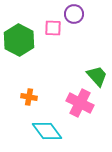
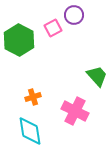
purple circle: moved 1 px down
pink square: rotated 30 degrees counterclockwise
orange cross: moved 4 px right; rotated 28 degrees counterclockwise
pink cross: moved 5 px left, 8 px down
cyan diamond: moved 17 px left; rotated 28 degrees clockwise
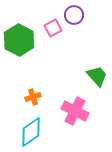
cyan diamond: moved 1 px right, 1 px down; rotated 64 degrees clockwise
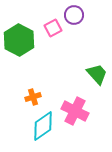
green trapezoid: moved 2 px up
cyan diamond: moved 12 px right, 6 px up
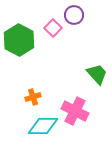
pink square: rotated 18 degrees counterclockwise
cyan diamond: rotated 36 degrees clockwise
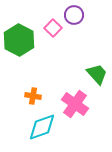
orange cross: moved 1 px up; rotated 28 degrees clockwise
pink cross: moved 7 px up; rotated 8 degrees clockwise
cyan diamond: moved 1 px left, 1 px down; rotated 20 degrees counterclockwise
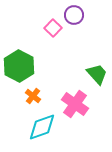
green hexagon: moved 26 px down
orange cross: rotated 28 degrees clockwise
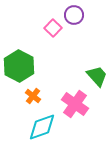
green trapezoid: moved 2 px down
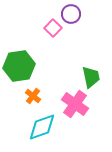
purple circle: moved 3 px left, 1 px up
green hexagon: rotated 24 degrees clockwise
green trapezoid: moved 6 px left, 1 px down; rotated 30 degrees clockwise
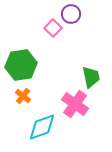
green hexagon: moved 2 px right, 1 px up
orange cross: moved 10 px left
